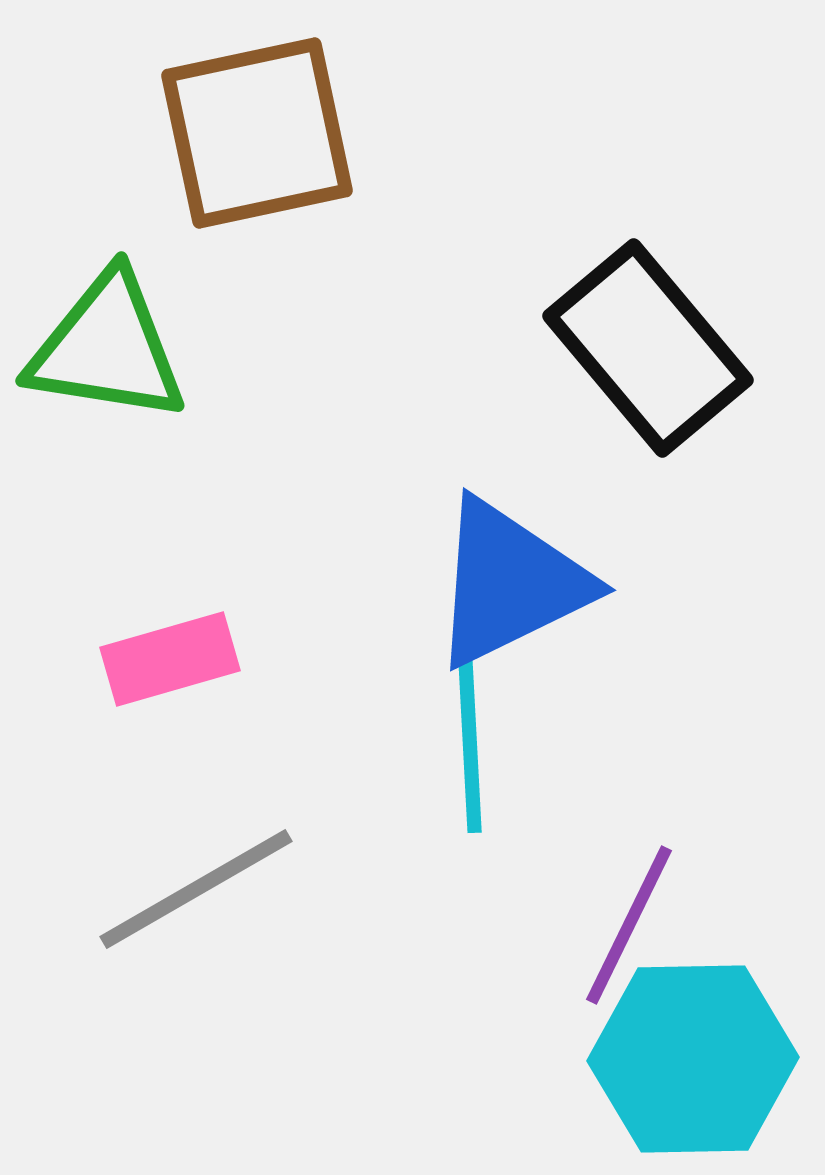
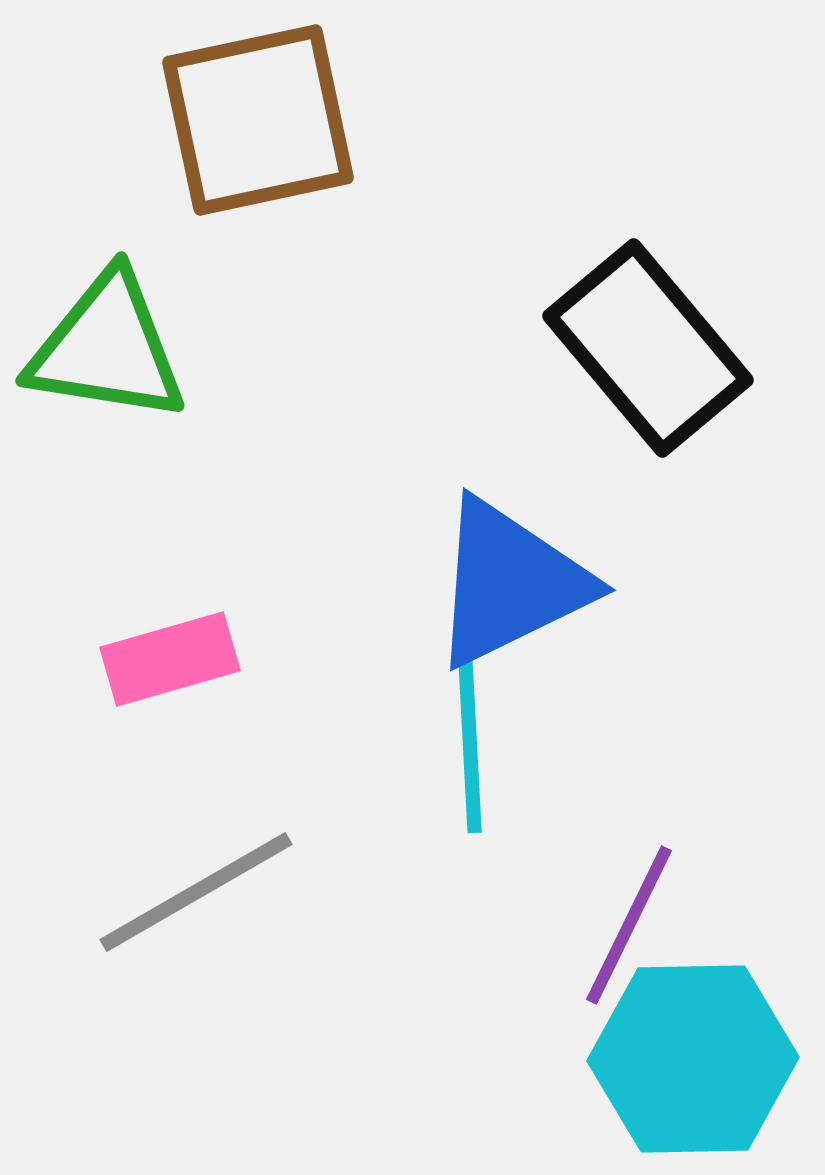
brown square: moved 1 px right, 13 px up
gray line: moved 3 px down
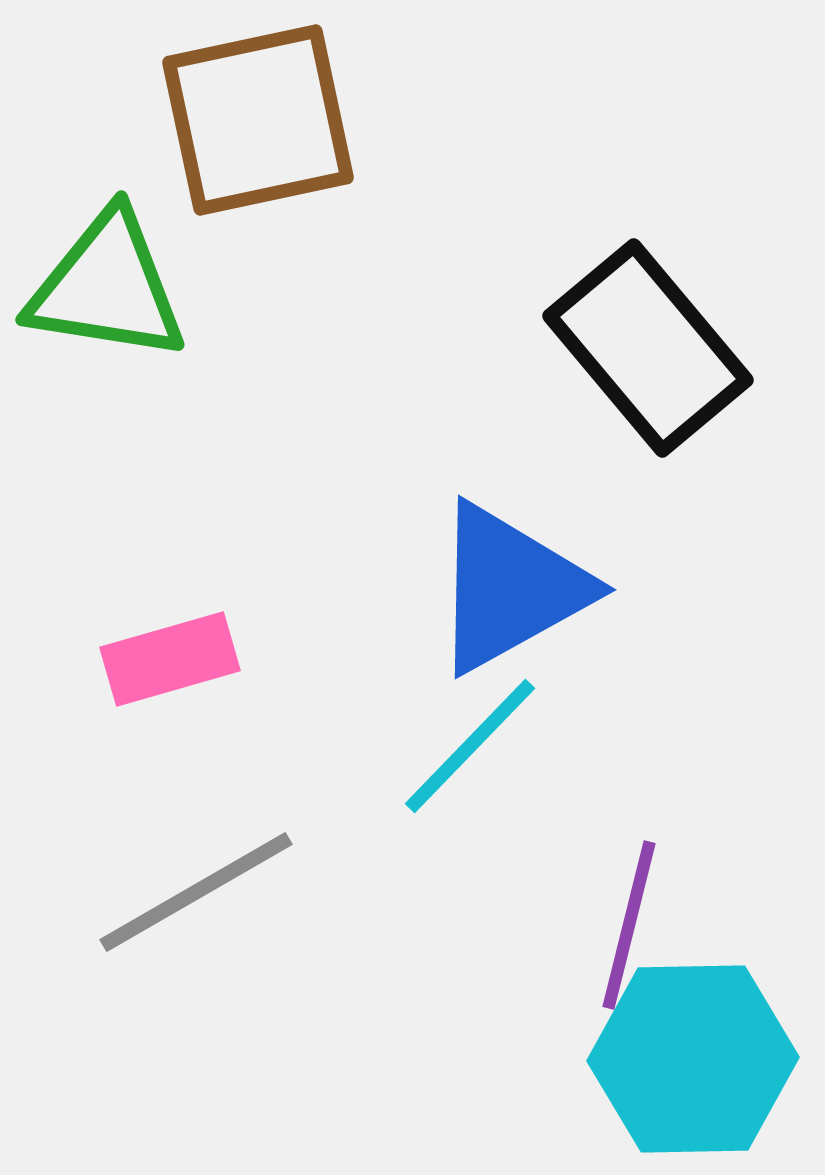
green triangle: moved 61 px up
blue triangle: moved 5 px down; rotated 3 degrees counterclockwise
cyan line: rotated 47 degrees clockwise
purple line: rotated 12 degrees counterclockwise
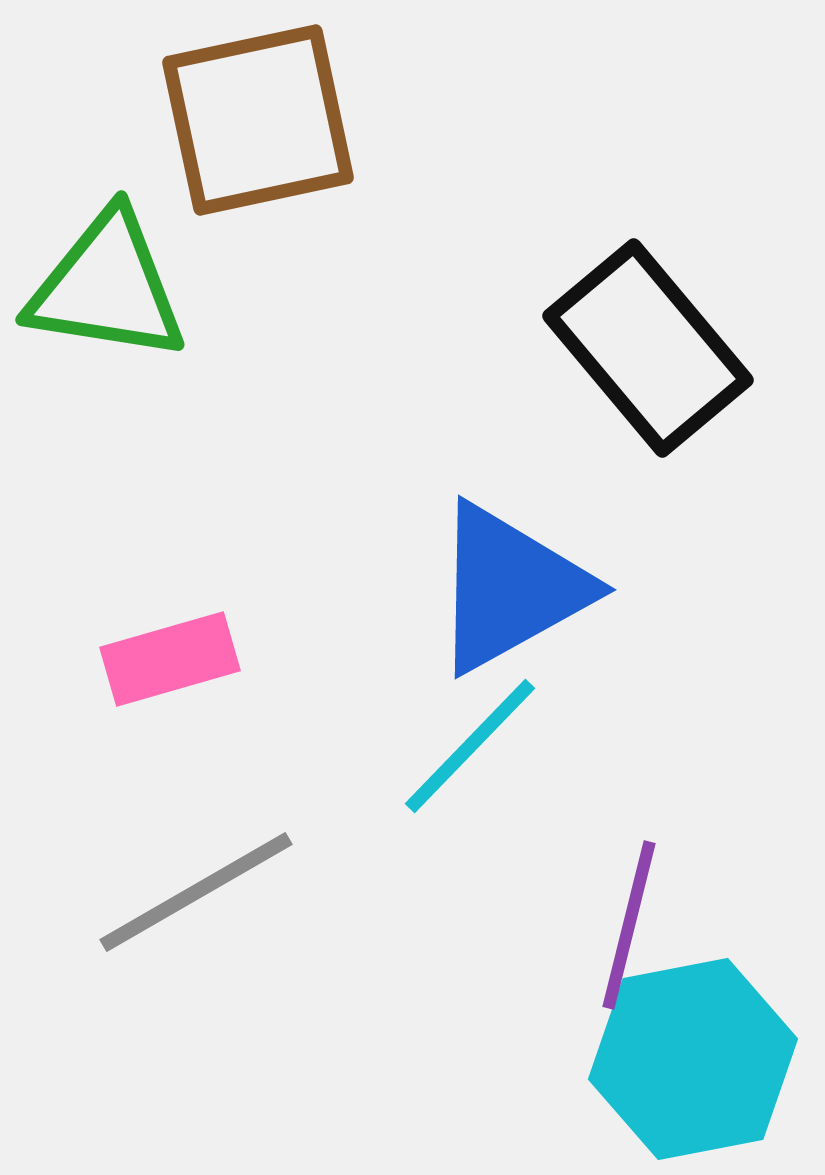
cyan hexagon: rotated 10 degrees counterclockwise
